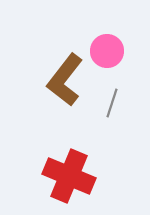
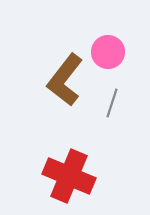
pink circle: moved 1 px right, 1 px down
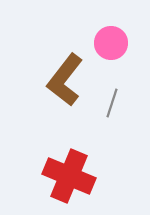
pink circle: moved 3 px right, 9 px up
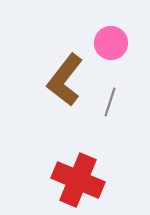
gray line: moved 2 px left, 1 px up
red cross: moved 9 px right, 4 px down
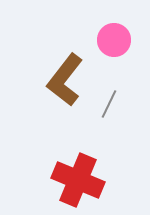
pink circle: moved 3 px right, 3 px up
gray line: moved 1 px left, 2 px down; rotated 8 degrees clockwise
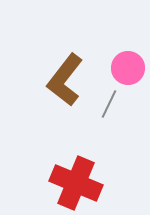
pink circle: moved 14 px right, 28 px down
red cross: moved 2 px left, 3 px down
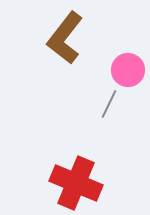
pink circle: moved 2 px down
brown L-shape: moved 42 px up
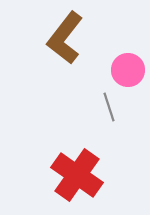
gray line: moved 3 px down; rotated 44 degrees counterclockwise
red cross: moved 1 px right, 8 px up; rotated 12 degrees clockwise
